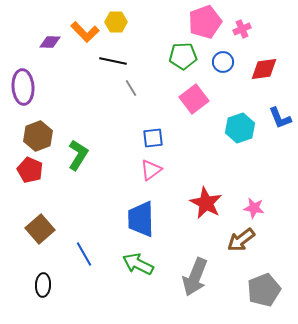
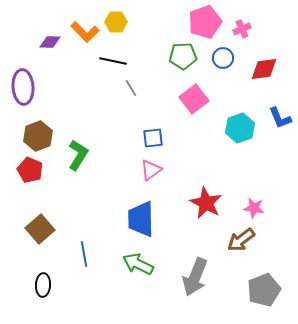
blue circle: moved 4 px up
blue line: rotated 20 degrees clockwise
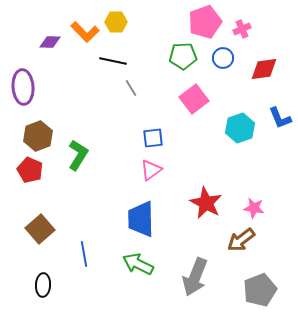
gray pentagon: moved 4 px left
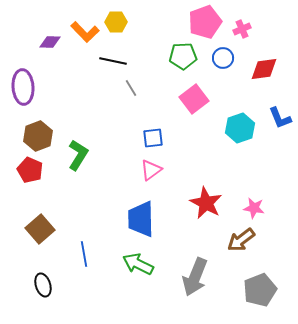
black ellipse: rotated 20 degrees counterclockwise
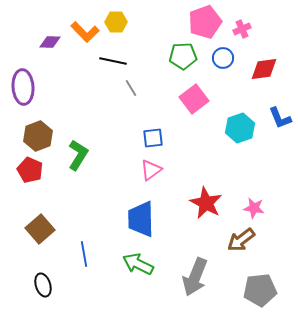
gray pentagon: rotated 16 degrees clockwise
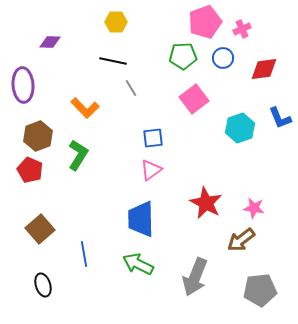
orange L-shape: moved 76 px down
purple ellipse: moved 2 px up
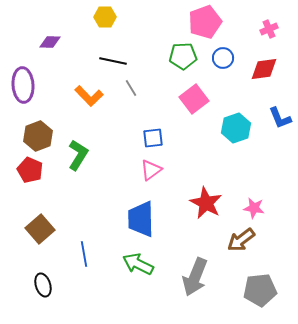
yellow hexagon: moved 11 px left, 5 px up
pink cross: moved 27 px right
orange L-shape: moved 4 px right, 12 px up
cyan hexagon: moved 4 px left
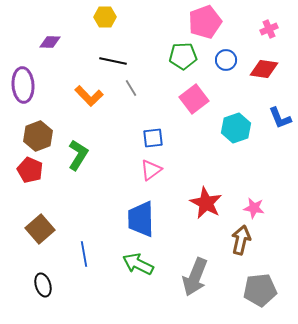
blue circle: moved 3 px right, 2 px down
red diamond: rotated 16 degrees clockwise
brown arrow: rotated 140 degrees clockwise
